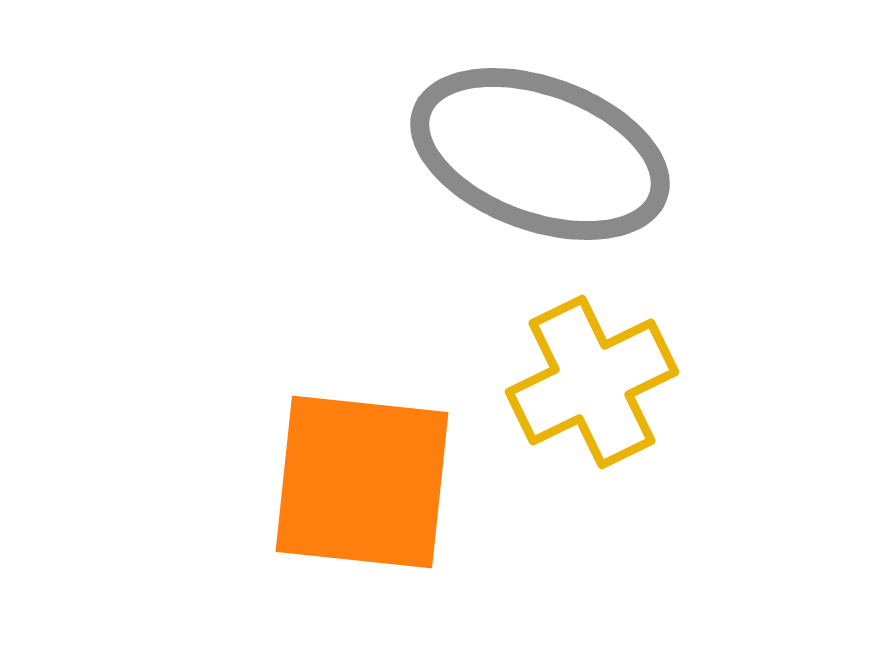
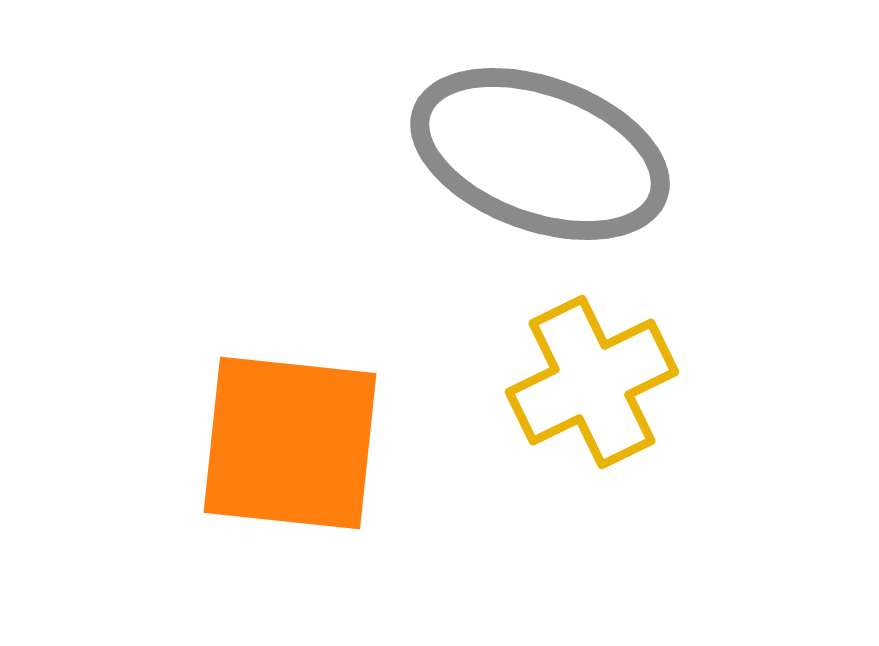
orange square: moved 72 px left, 39 px up
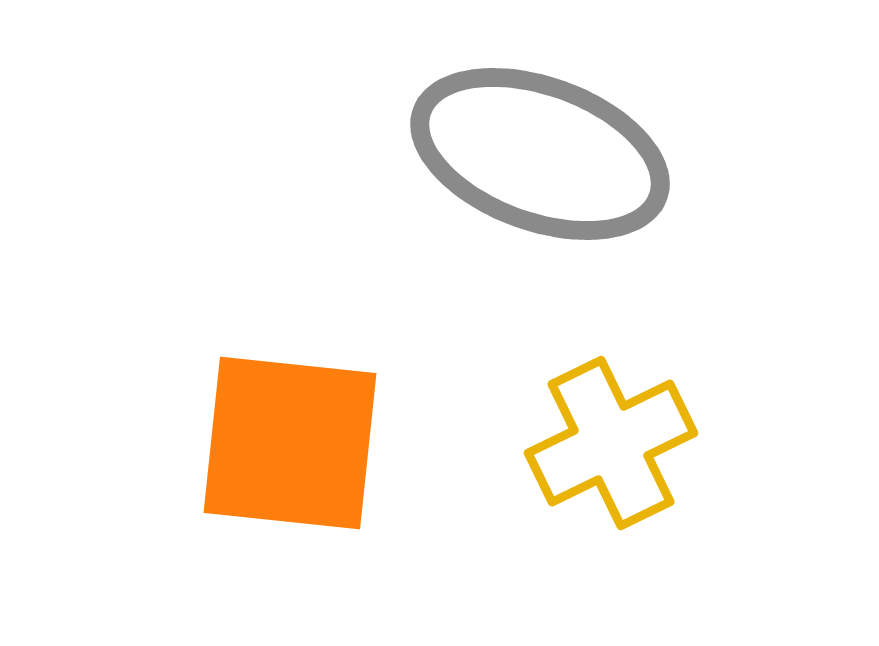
yellow cross: moved 19 px right, 61 px down
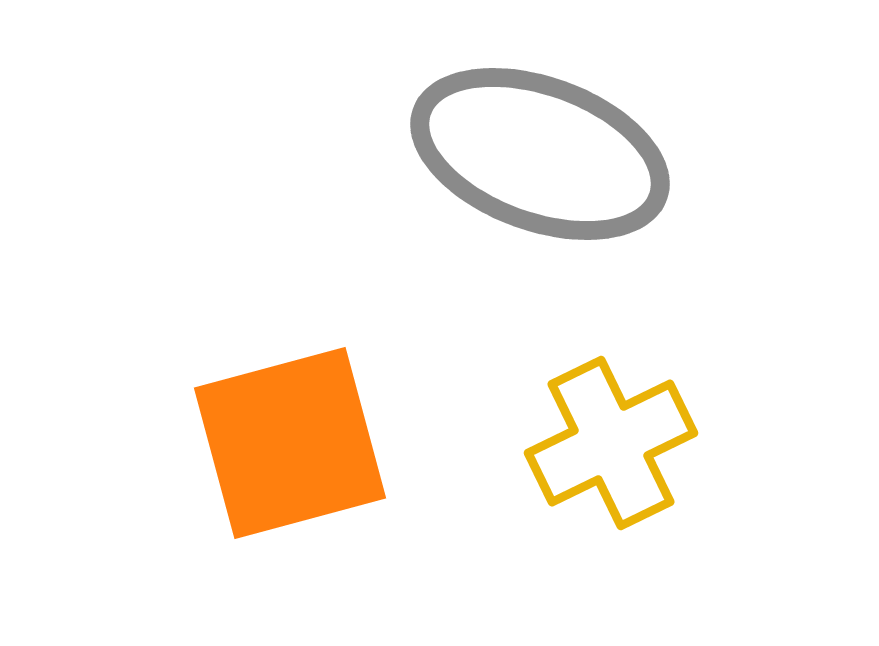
orange square: rotated 21 degrees counterclockwise
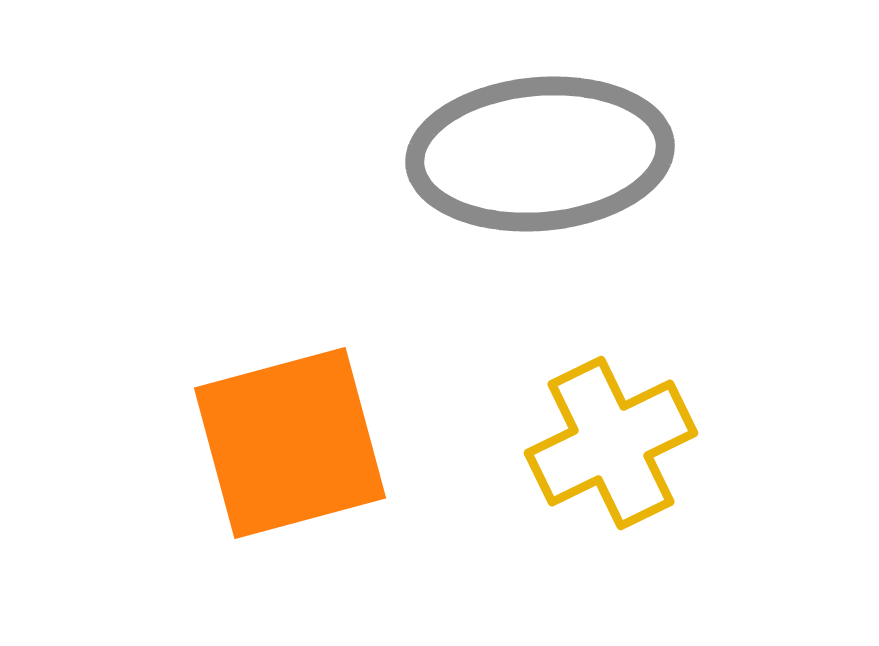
gray ellipse: rotated 25 degrees counterclockwise
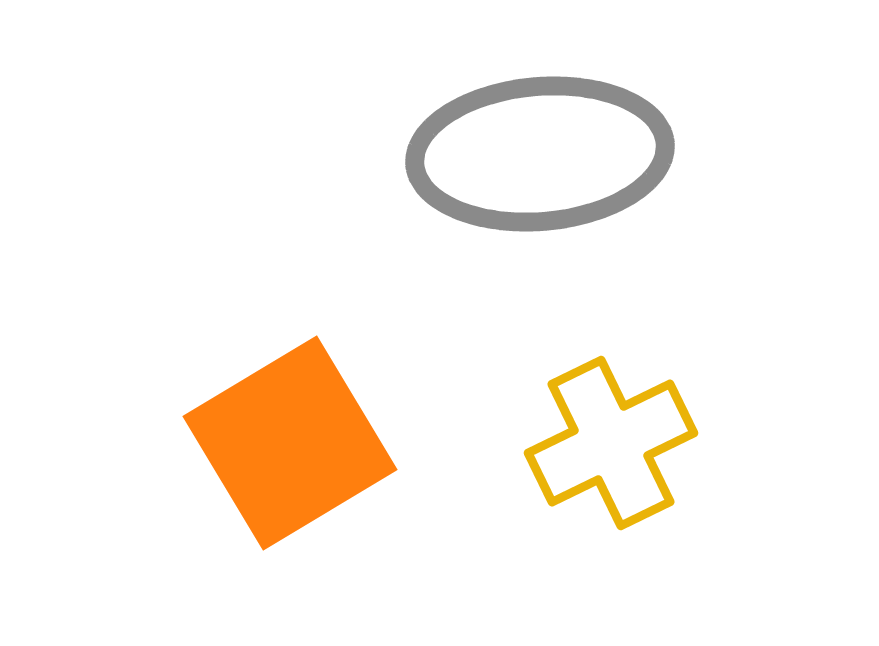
orange square: rotated 16 degrees counterclockwise
